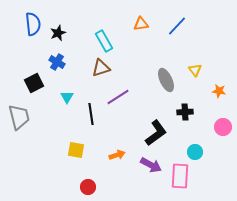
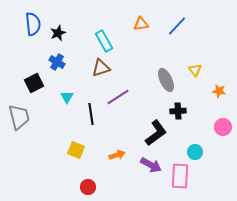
black cross: moved 7 px left, 1 px up
yellow square: rotated 12 degrees clockwise
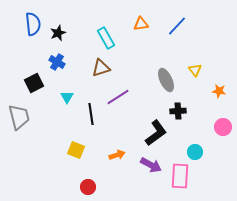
cyan rectangle: moved 2 px right, 3 px up
